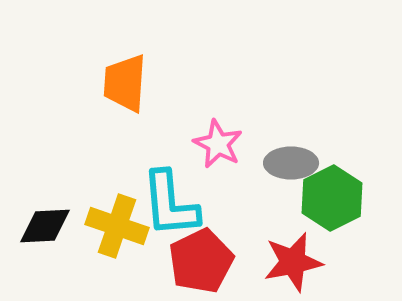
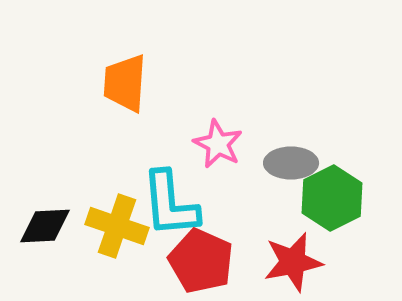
red pentagon: rotated 22 degrees counterclockwise
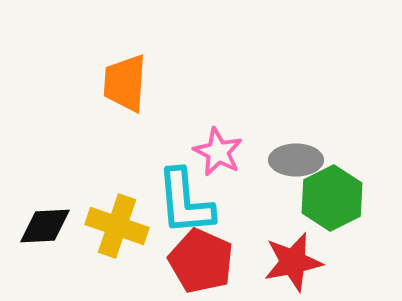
pink star: moved 8 px down
gray ellipse: moved 5 px right, 3 px up
cyan L-shape: moved 15 px right, 2 px up
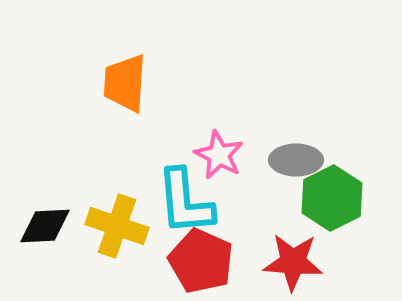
pink star: moved 1 px right, 3 px down
red star: rotated 16 degrees clockwise
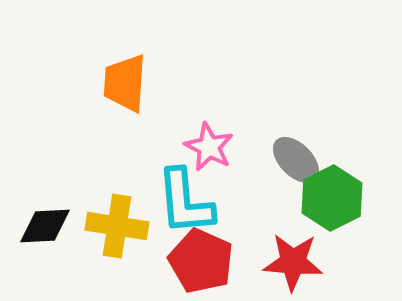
pink star: moved 10 px left, 8 px up
gray ellipse: rotated 45 degrees clockwise
yellow cross: rotated 10 degrees counterclockwise
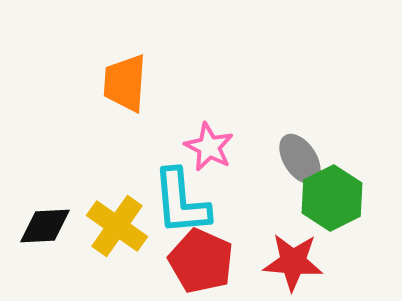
gray ellipse: moved 4 px right, 1 px up; rotated 12 degrees clockwise
cyan L-shape: moved 4 px left
yellow cross: rotated 26 degrees clockwise
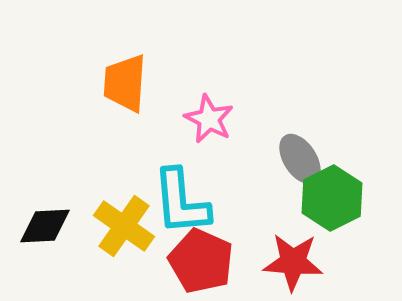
pink star: moved 28 px up
yellow cross: moved 7 px right
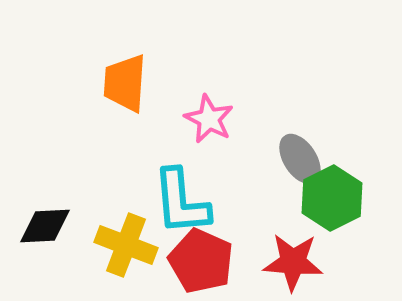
yellow cross: moved 2 px right, 19 px down; rotated 14 degrees counterclockwise
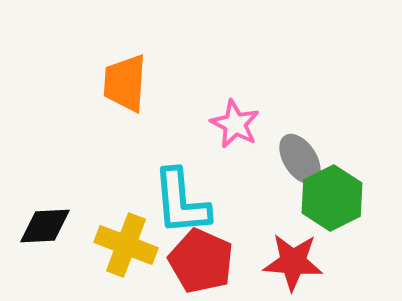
pink star: moved 26 px right, 5 px down
